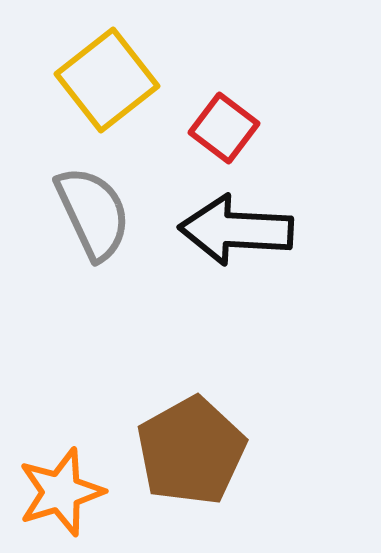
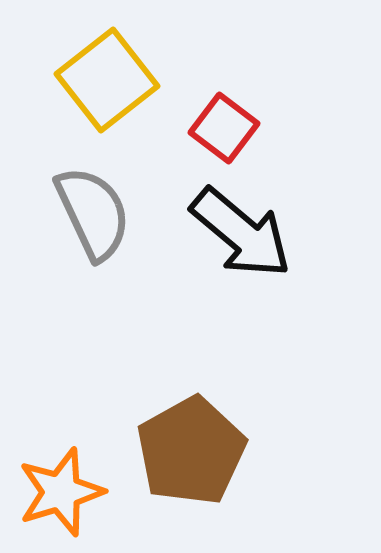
black arrow: moved 5 px right, 3 px down; rotated 143 degrees counterclockwise
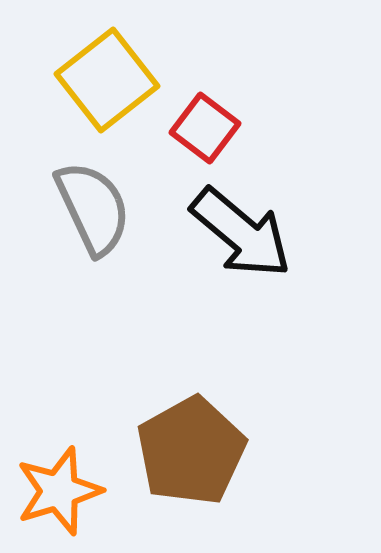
red square: moved 19 px left
gray semicircle: moved 5 px up
orange star: moved 2 px left, 1 px up
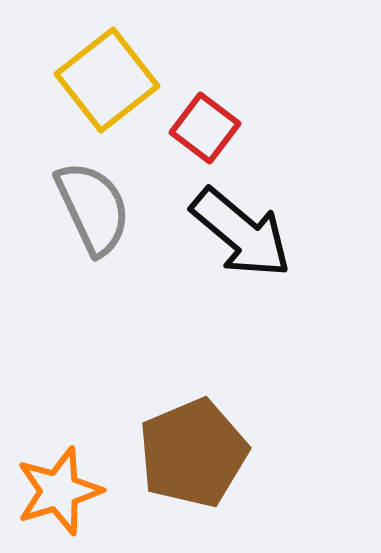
brown pentagon: moved 2 px right, 2 px down; rotated 6 degrees clockwise
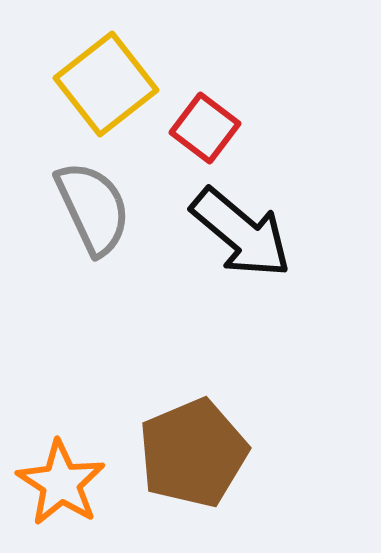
yellow square: moved 1 px left, 4 px down
orange star: moved 2 px right, 8 px up; rotated 22 degrees counterclockwise
